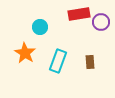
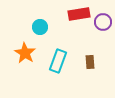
purple circle: moved 2 px right
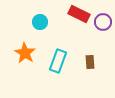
red rectangle: rotated 35 degrees clockwise
cyan circle: moved 5 px up
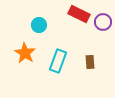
cyan circle: moved 1 px left, 3 px down
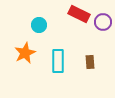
orange star: rotated 15 degrees clockwise
cyan rectangle: rotated 20 degrees counterclockwise
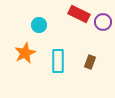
brown rectangle: rotated 24 degrees clockwise
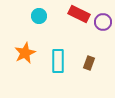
cyan circle: moved 9 px up
brown rectangle: moved 1 px left, 1 px down
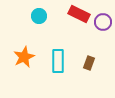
orange star: moved 1 px left, 4 px down
